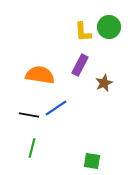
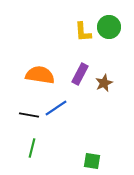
purple rectangle: moved 9 px down
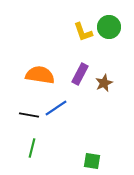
yellow L-shape: rotated 15 degrees counterclockwise
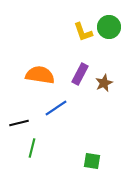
black line: moved 10 px left, 8 px down; rotated 24 degrees counterclockwise
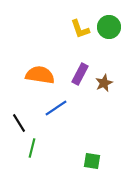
yellow L-shape: moved 3 px left, 3 px up
black line: rotated 72 degrees clockwise
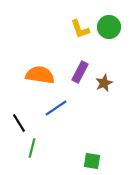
purple rectangle: moved 2 px up
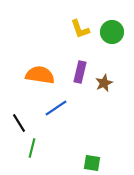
green circle: moved 3 px right, 5 px down
purple rectangle: rotated 15 degrees counterclockwise
green square: moved 2 px down
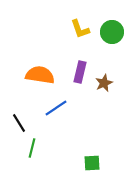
green square: rotated 12 degrees counterclockwise
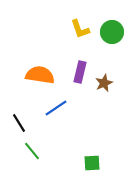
green line: moved 3 px down; rotated 54 degrees counterclockwise
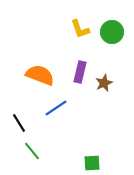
orange semicircle: rotated 12 degrees clockwise
